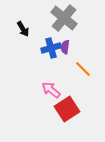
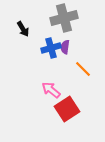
gray cross: rotated 36 degrees clockwise
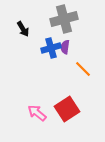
gray cross: moved 1 px down
pink arrow: moved 14 px left, 23 px down
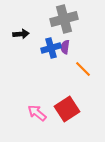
black arrow: moved 2 px left, 5 px down; rotated 63 degrees counterclockwise
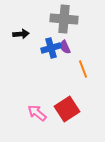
gray cross: rotated 20 degrees clockwise
purple semicircle: rotated 32 degrees counterclockwise
orange line: rotated 24 degrees clockwise
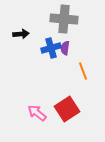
purple semicircle: moved 1 px down; rotated 32 degrees clockwise
orange line: moved 2 px down
